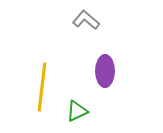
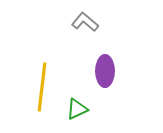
gray L-shape: moved 1 px left, 2 px down
green triangle: moved 2 px up
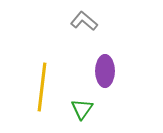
gray L-shape: moved 1 px left, 1 px up
green triangle: moved 5 px right; rotated 30 degrees counterclockwise
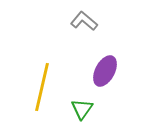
purple ellipse: rotated 28 degrees clockwise
yellow line: rotated 6 degrees clockwise
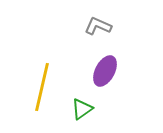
gray L-shape: moved 14 px right, 5 px down; rotated 16 degrees counterclockwise
green triangle: rotated 20 degrees clockwise
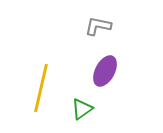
gray L-shape: rotated 12 degrees counterclockwise
yellow line: moved 1 px left, 1 px down
